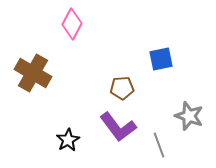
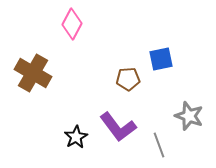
brown pentagon: moved 6 px right, 9 px up
black star: moved 8 px right, 3 px up
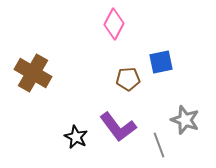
pink diamond: moved 42 px right
blue square: moved 3 px down
gray star: moved 4 px left, 4 px down
black star: rotated 15 degrees counterclockwise
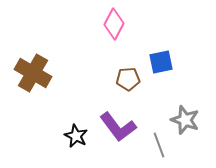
black star: moved 1 px up
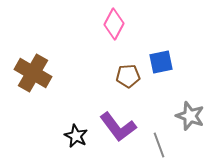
brown pentagon: moved 3 px up
gray star: moved 5 px right, 4 px up
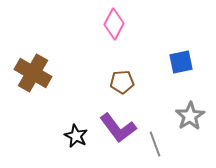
blue square: moved 20 px right
brown pentagon: moved 6 px left, 6 px down
gray star: rotated 20 degrees clockwise
purple L-shape: moved 1 px down
gray line: moved 4 px left, 1 px up
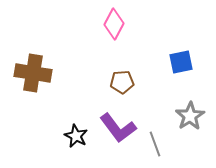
brown cross: rotated 21 degrees counterclockwise
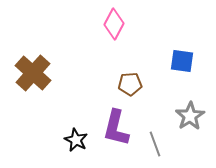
blue square: moved 1 px right, 1 px up; rotated 20 degrees clockwise
brown cross: rotated 33 degrees clockwise
brown pentagon: moved 8 px right, 2 px down
purple L-shape: moved 2 px left; rotated 51 degrees clockwise
black star: moved 4 px down
